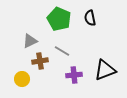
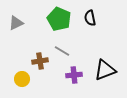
gray triangle: moved 14 px left, 18 px up
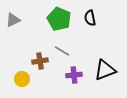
gray triangle: moved 3 px left, 3 px up
